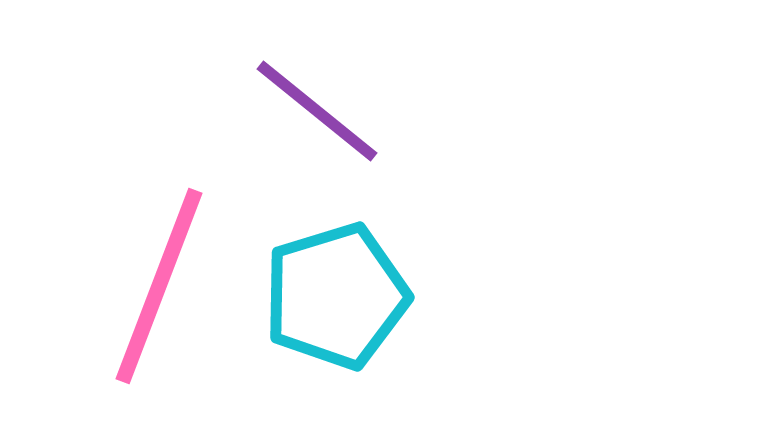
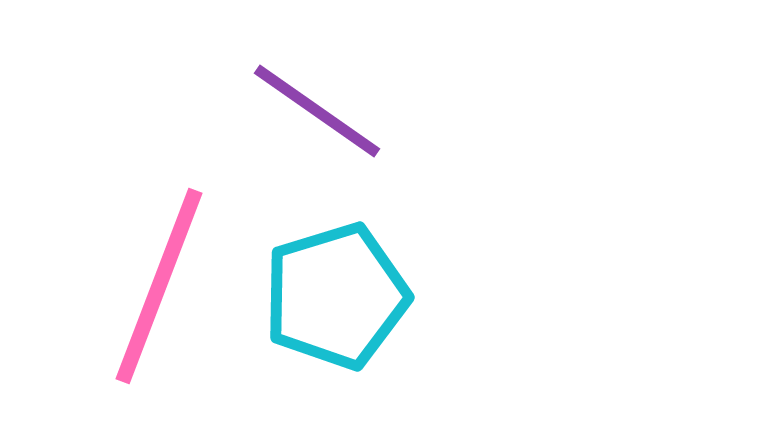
purple line: rotated 4 degrees counterclockwise
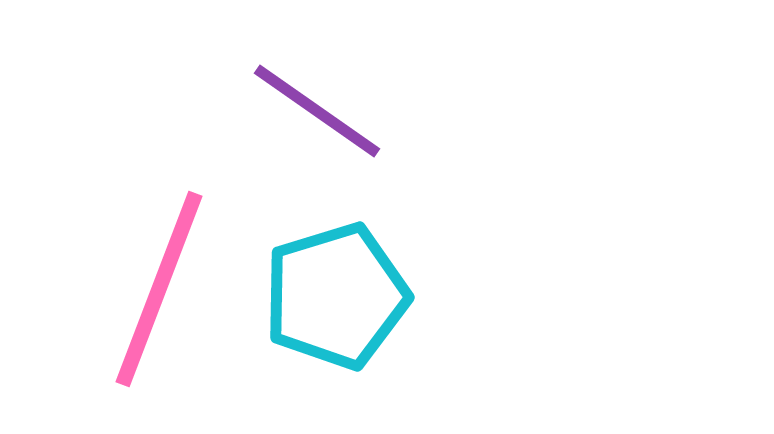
pink line: moved 3 px down
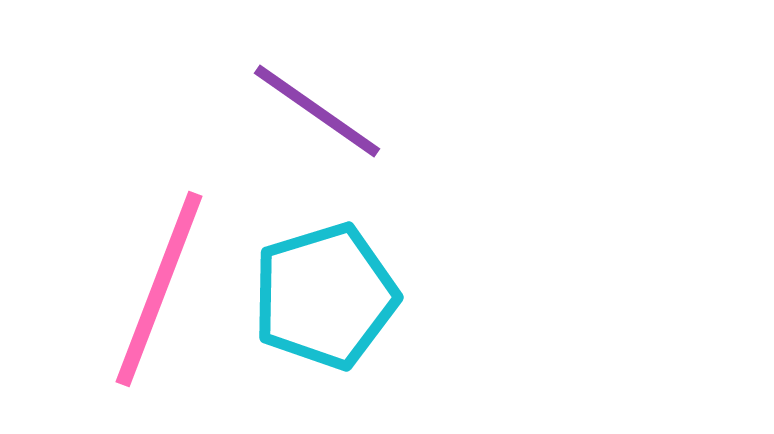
cyan pentagon: moved 11 px left
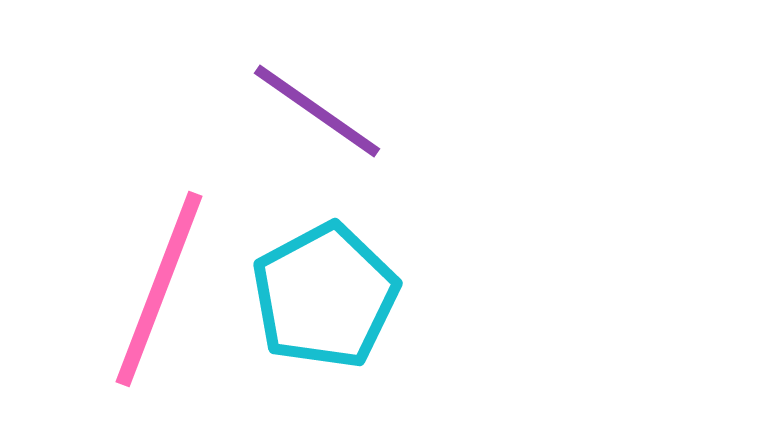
cyan pentagon: rotated 11 degrees counterclockwise
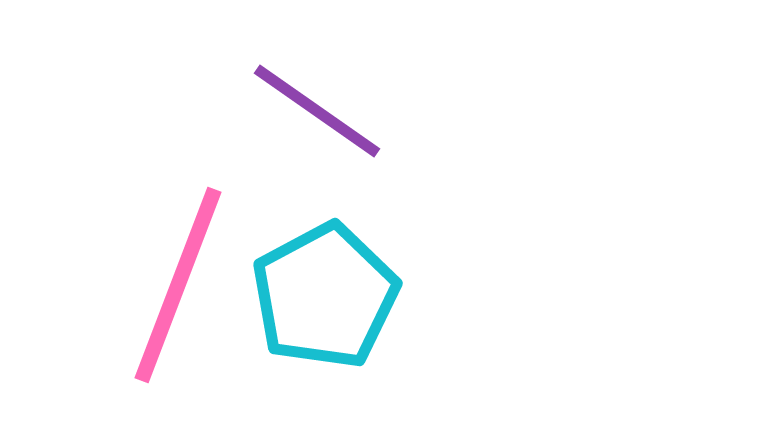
pink line: moved 19 px right, 4 px up
